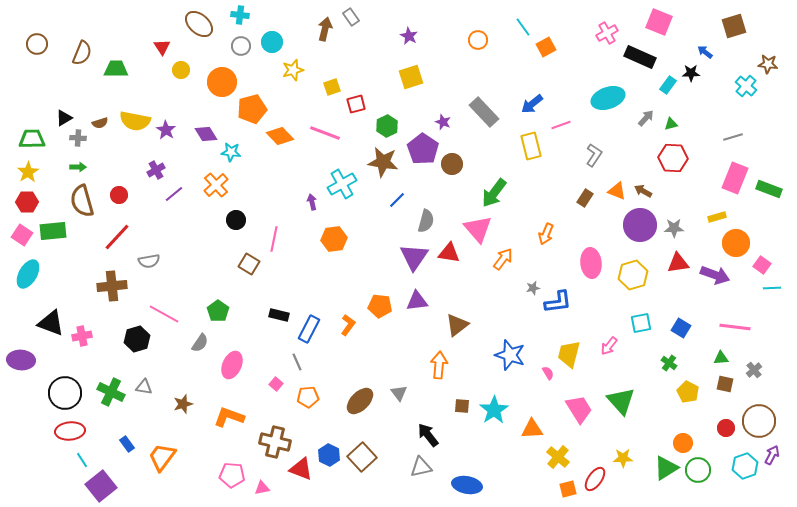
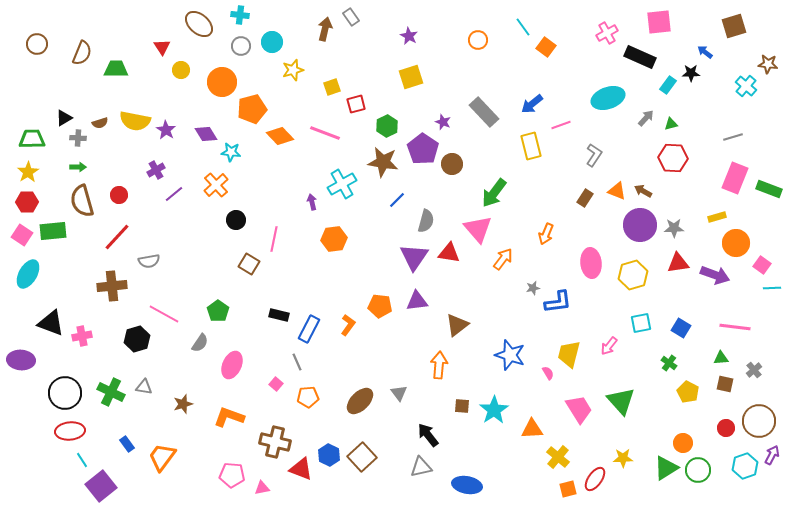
pink square at (659, 22): rotated 28 degrees counterclockwise
orange square at (546, 47): rotated 24 degrees counterclockwise
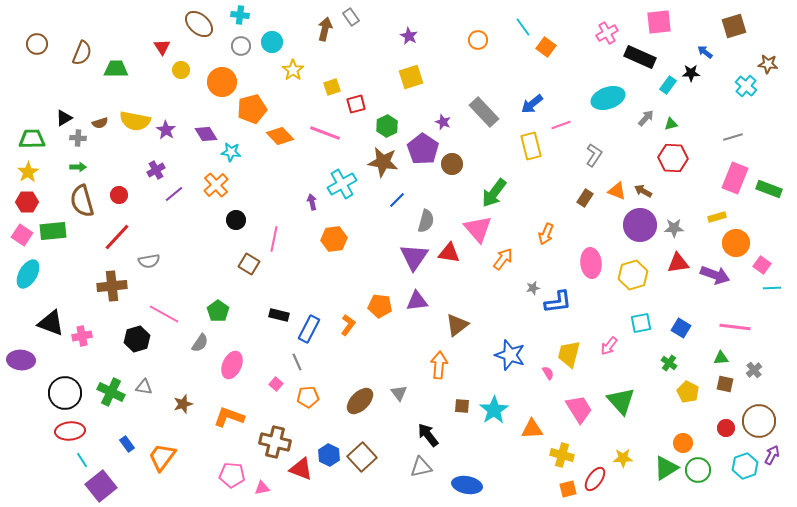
yellow star at (293, 70): rotated 20 degrees counterclockwise
yellow cross at (558, 457): moved 4 px right, 2 px up; rotated 25 degrees counterclockwise
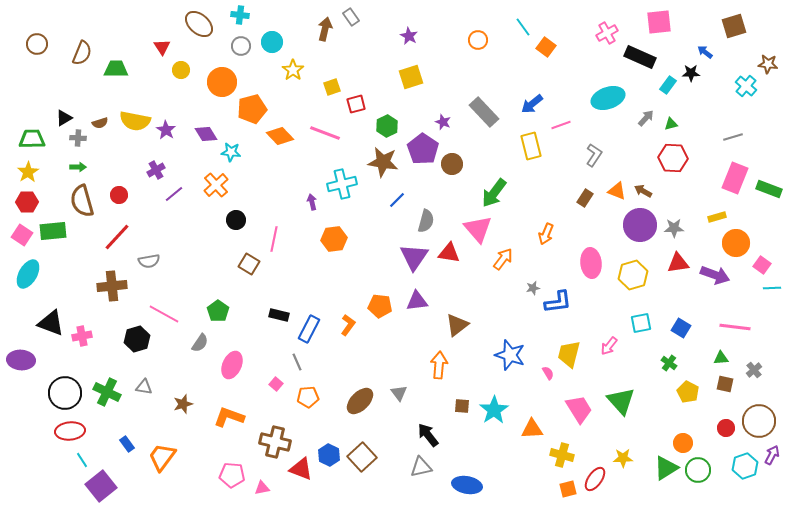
cyan cross at (342, 184): rotated 16 degrees clockwise
green cross at (111, 392): moved 4 px left
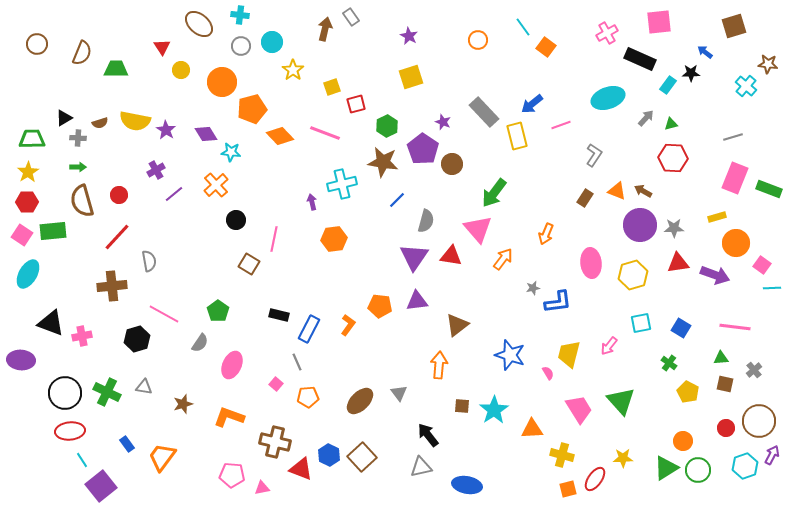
black rectangle at (640, 57): moved 2 px down
yellow rectangle at (531, 146): moved 14 px left, 10 px up
red triangle at (449, 253): moved 2 px right, 3 px down
gray semicircle at (149, 261): rotated 90 degrees counterclockwise
orange circle at (683, 443): moved 2 px up
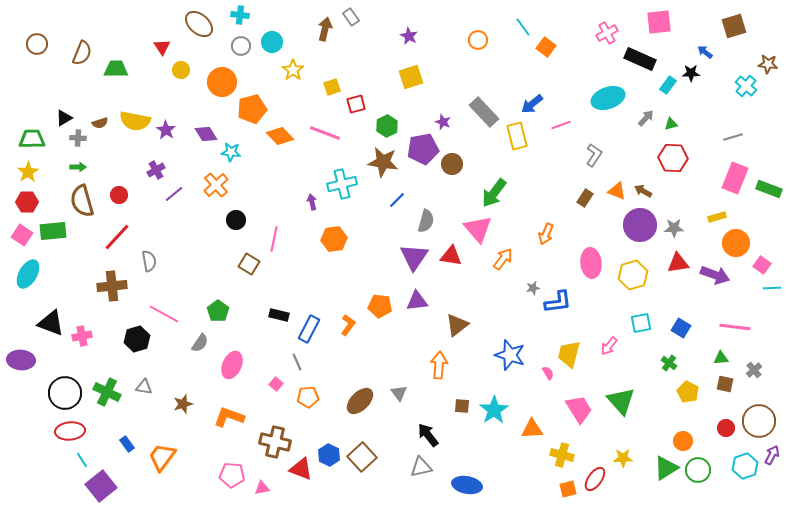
purple pentagon at (423, 149): rotated 28 degrees clockwise
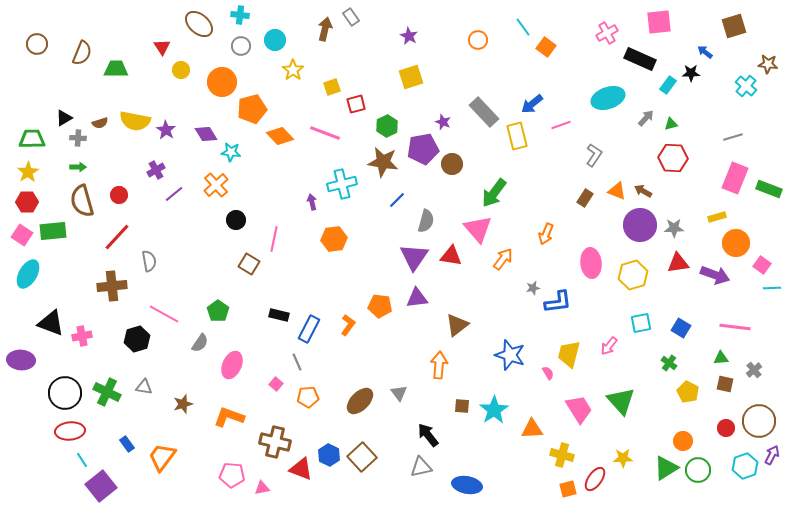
cyan circle at (272, 42): moved 3 px right, 2 px up
purple triangle at (417, 301): moved 3 px up
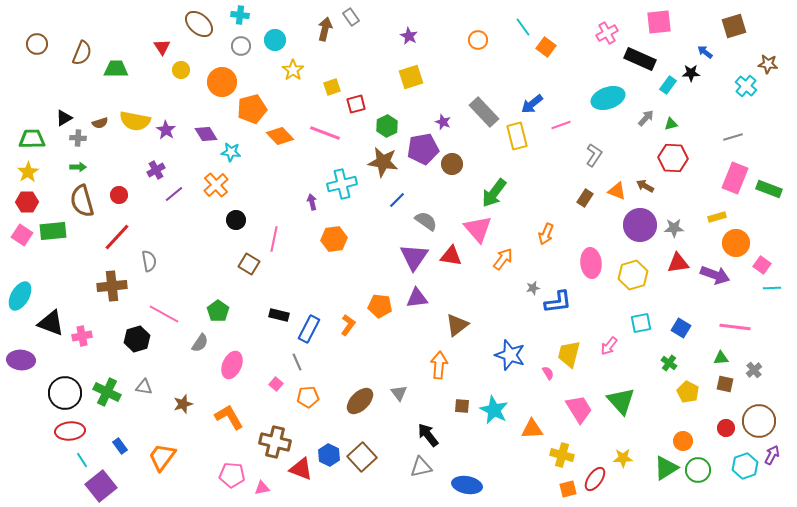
brown arrow at (643, 191): moved 2 px right, 5 px up
gray semicircle at (426, 221): rotated 70 degrees counterclockwise
cyan ellipse at (28, 274): moved 8 px left, 22 px down
cyan star at (494, 410): rotated 12 degrees counterclockwise
orange L-shape at (229, 417): rotated 40 degrees clockwise
blue rectangle at (127, 444): moved 7 px left, 2 px down
